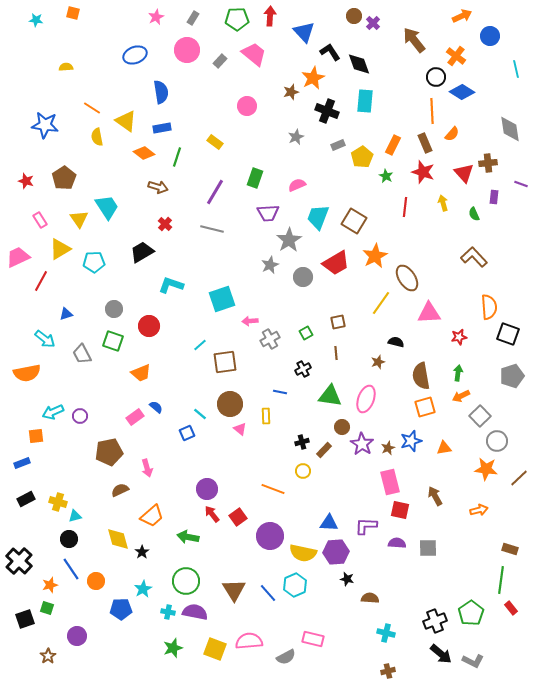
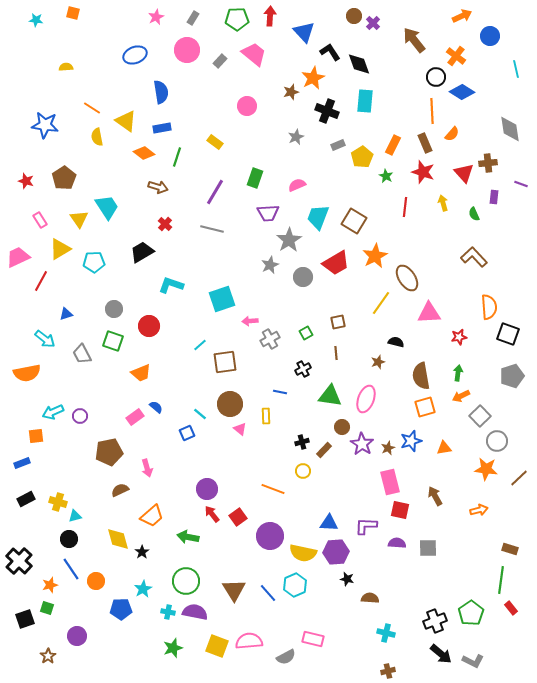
yellow square at (215, 649): moved 2 px right, 3 px up
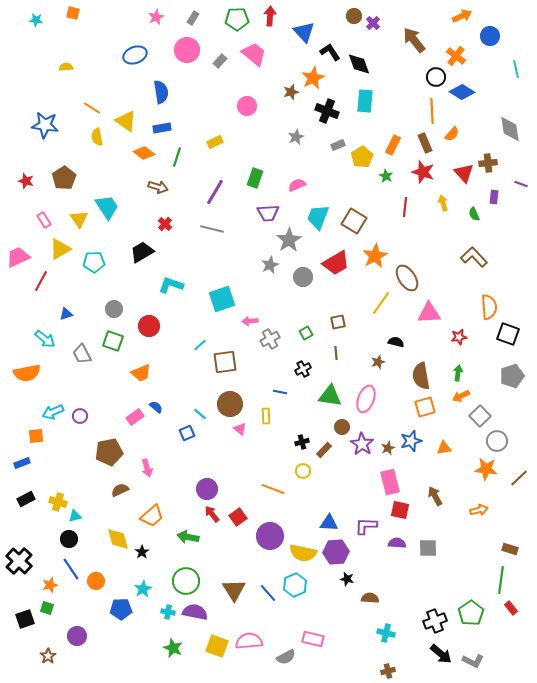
yellow rectangle at (215, 142): rotated 63 degrees counterclockwise
pink rectangle at (40, 220): moved 4 px right
green star at (173, 648): rotated 30 degrees counterclockwise
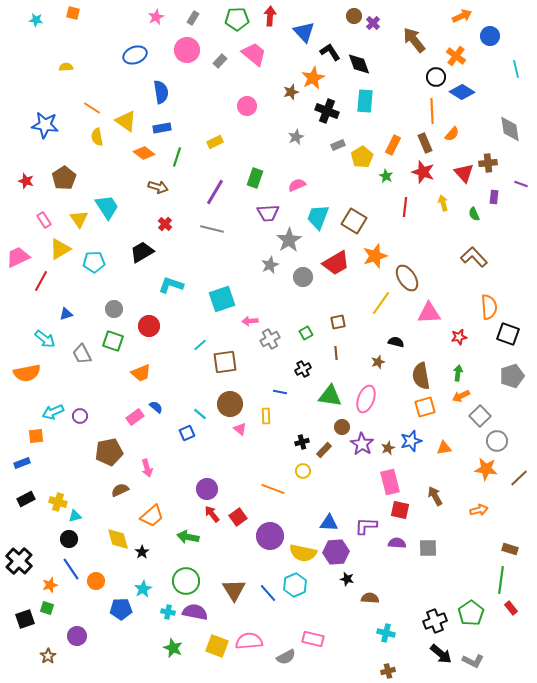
orange star at (375, 256): rotated 10 degrees clockwise
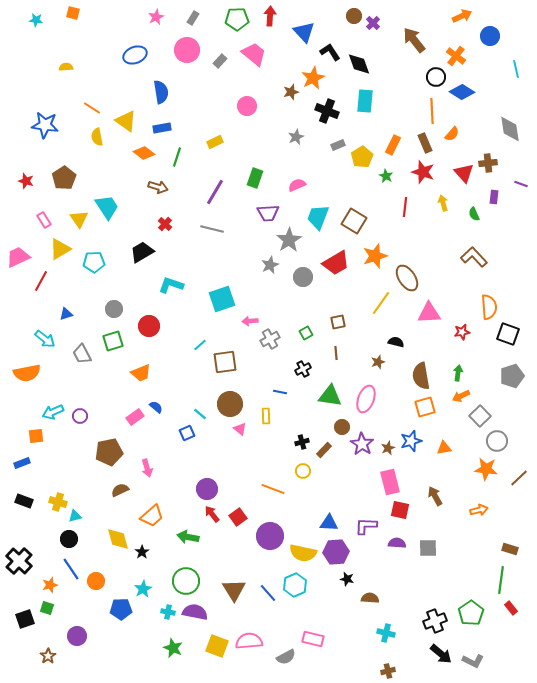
red star at (459, 337): moved 3 px right, 5 px up
green square at (113, 341): rotated 35 degrees counterclockwise
black rectangle at (26, 499): moved 2 px left, 2 px down; rotated 48 degrees clockwise
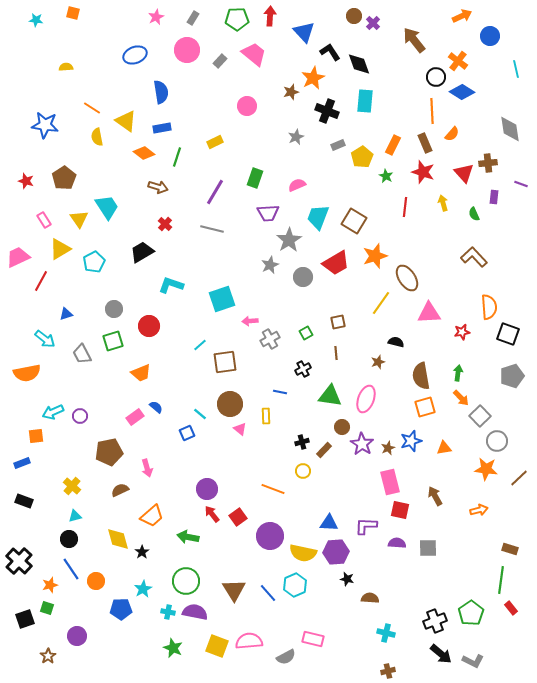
orange cross at (456, 56): moved 2 px right, 5 px down
cyan pentagon at (94, 262): rotated 25 degrees counterclockwise
orange arrow at (461, 396): moved 2 px down; rotated 108 degrees counterclockwise
yellow cross at (58, 502): moved 14 px right, 16 px up; rotated 24 degrees clockwise
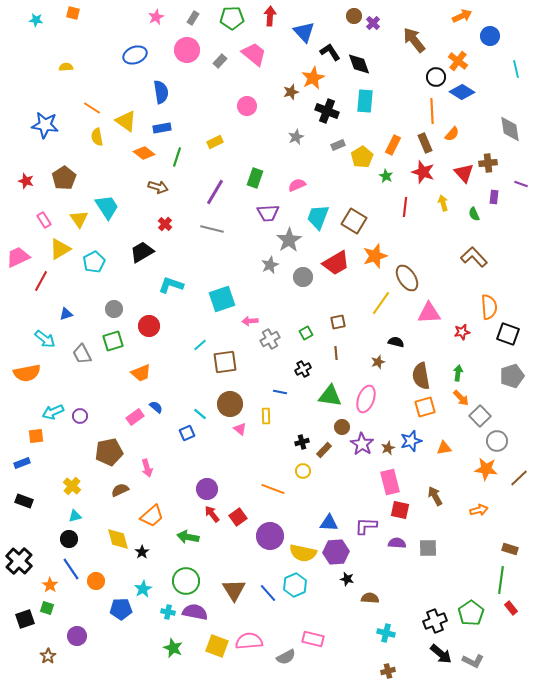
green pentagon at (237, 19): moved 5 px left, 1 px up
orange star at (50, 585): rotated 21 degrees counterclockwise
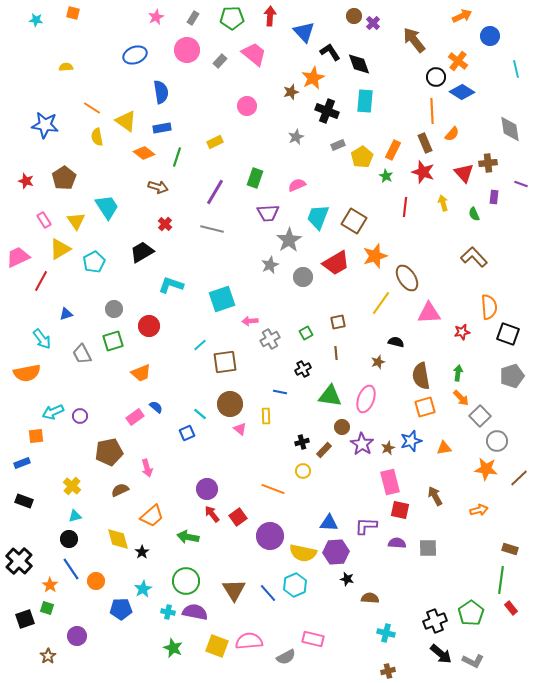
orange rectangle at (393, 145): moved 5 px down
yellow triangle at (79, 219): moved 3 px left, 2 px down
cyan arrow at (45, 339): moved 3 px left; rotated 15 degrees clockwise
